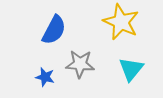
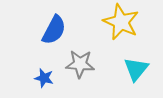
cyan triangle: moved 5 px right
blue star: moved 1 px left, 1 px down
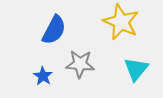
blue star: moved 1 px left, 2 px up; rotated 18 degrees clockwise
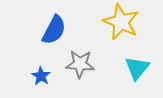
cyan triangle: moved 1 px right, 1 px up
blue star: moved 2 px left
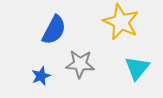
blue star: rotated 18 degrees clockwise
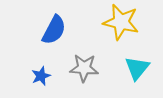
yellow star: rotated 12 degrees counterclockwise
gray star: moved 4 px right, 4 px down
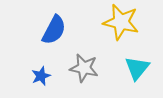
gray star: rotated 8 degrees clockwise
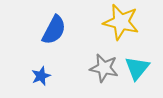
gray star: moved 20 px right
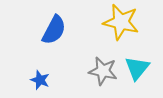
gray star: moved 1 px left, 3 px down
blue star: moved 1 px left, 4 px down; rotated 30 degrees counterclockwise
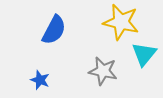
cyan triangle: moved 7 px right, 14 px up
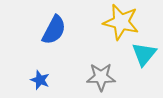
gray star: moved 2 px left, 6 px down; rotated 12 degrees counterclockwise
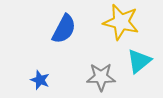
blue semicircle: moved 10 px right, 1 px up
cyan triangle: moved 5 px left, 7 px down; rotated 12 degrees clockwise
